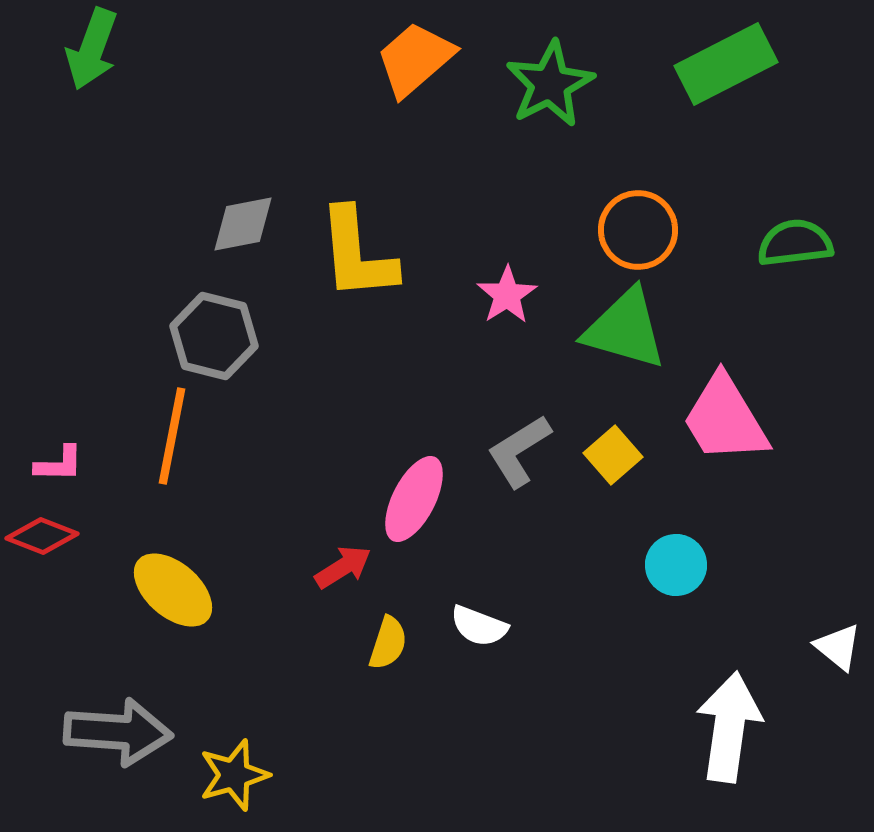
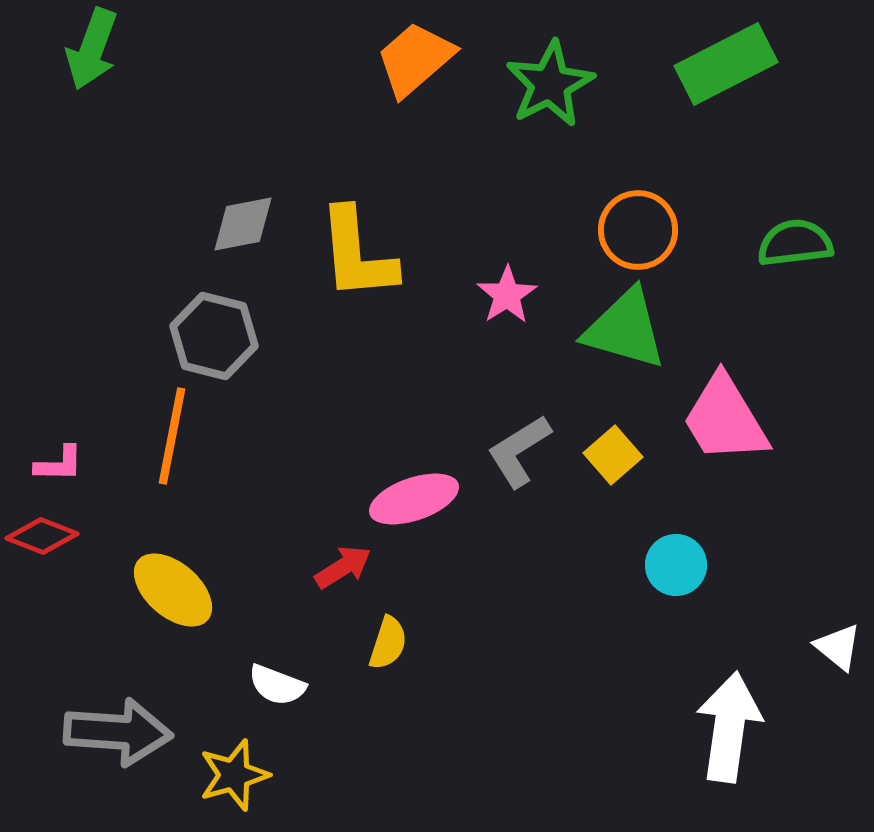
pink ellipse: rotated 44 degrees clockwise
white semicircle: moved 202 px left, 59 px down
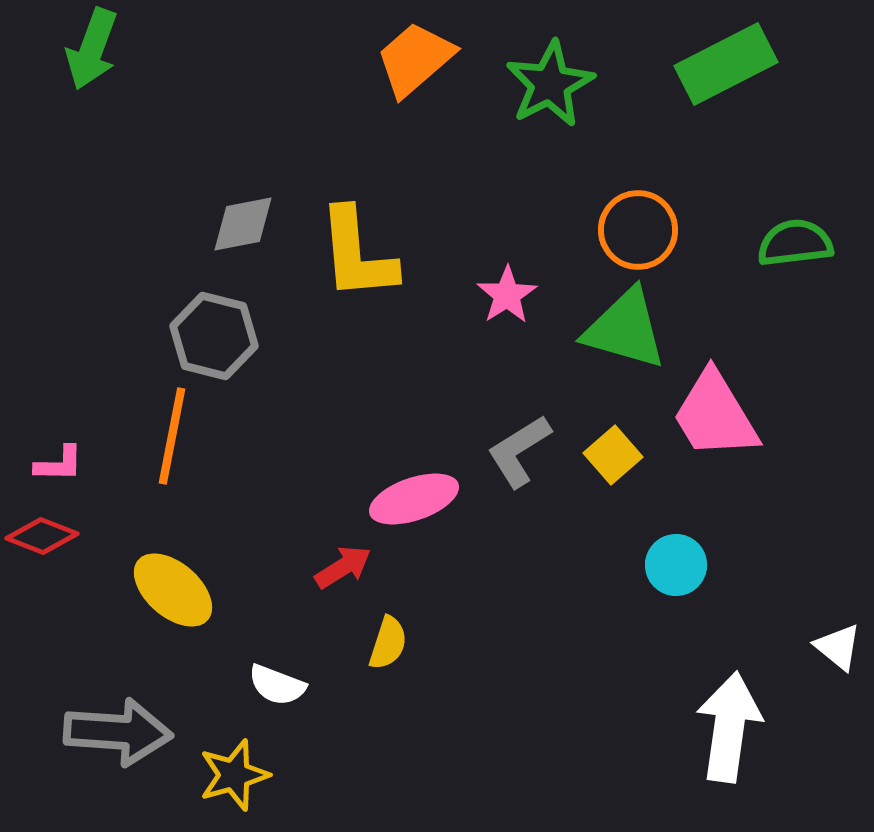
pink trapezoid: moved 10 px left, 4 px up
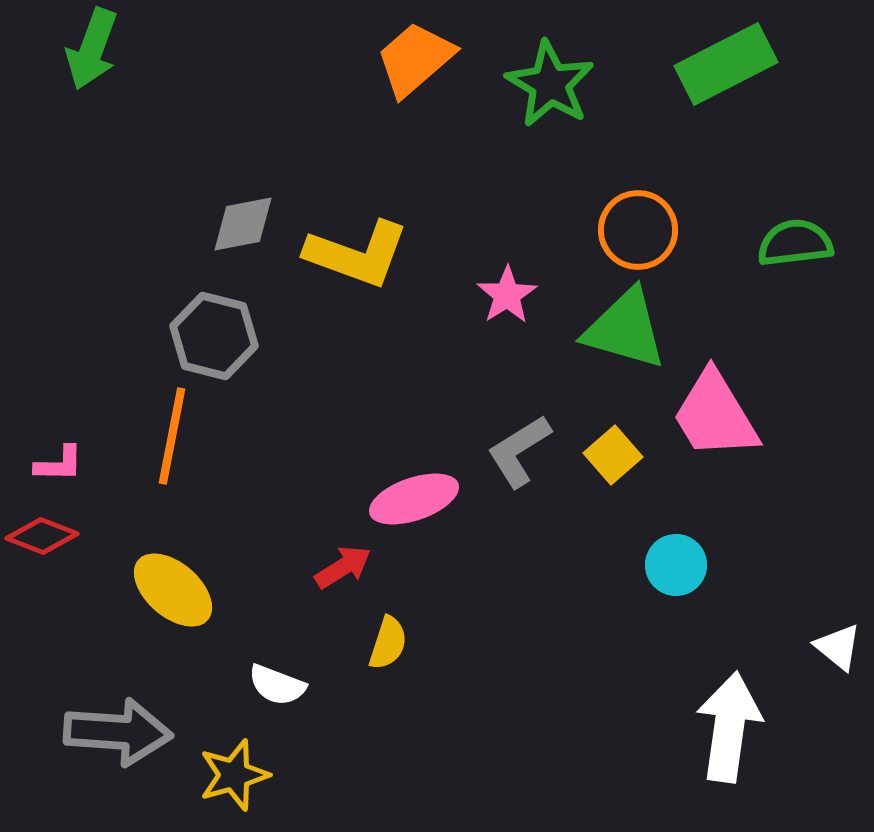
green star: rotated 14 degrees counterclockwise
yellow L-shape: rotated 65 degrees counterclockwise
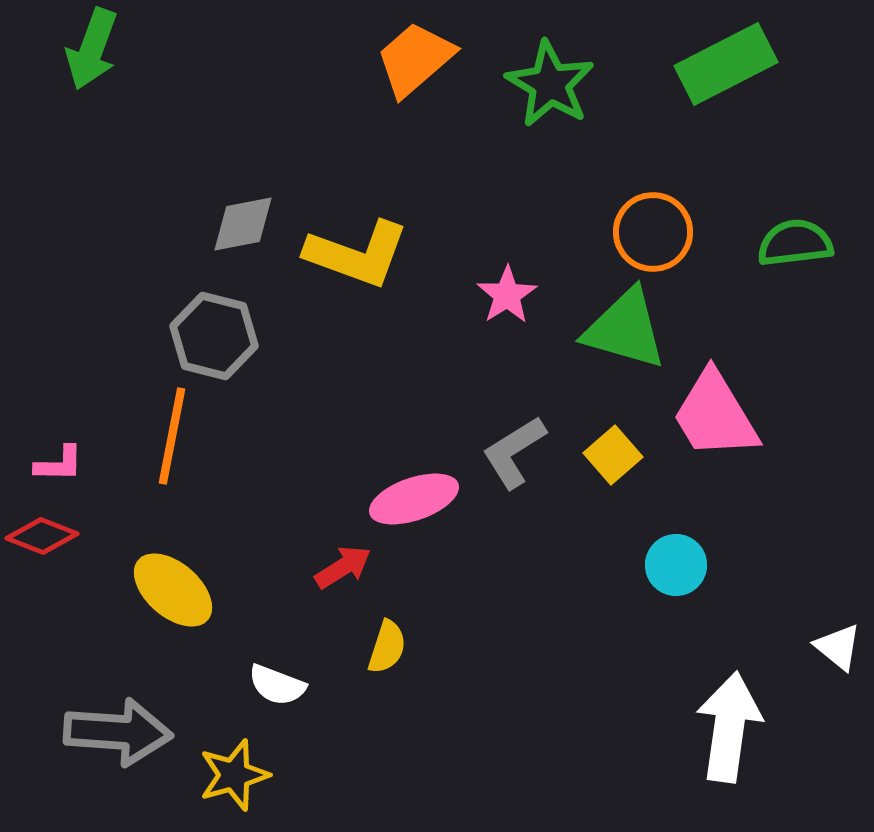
orange circle: moved 15 px right, 2 px down
gray L-shape: moved 5 px left, 1 px down
yellow semicircle: moved 1 px left, 4 px down
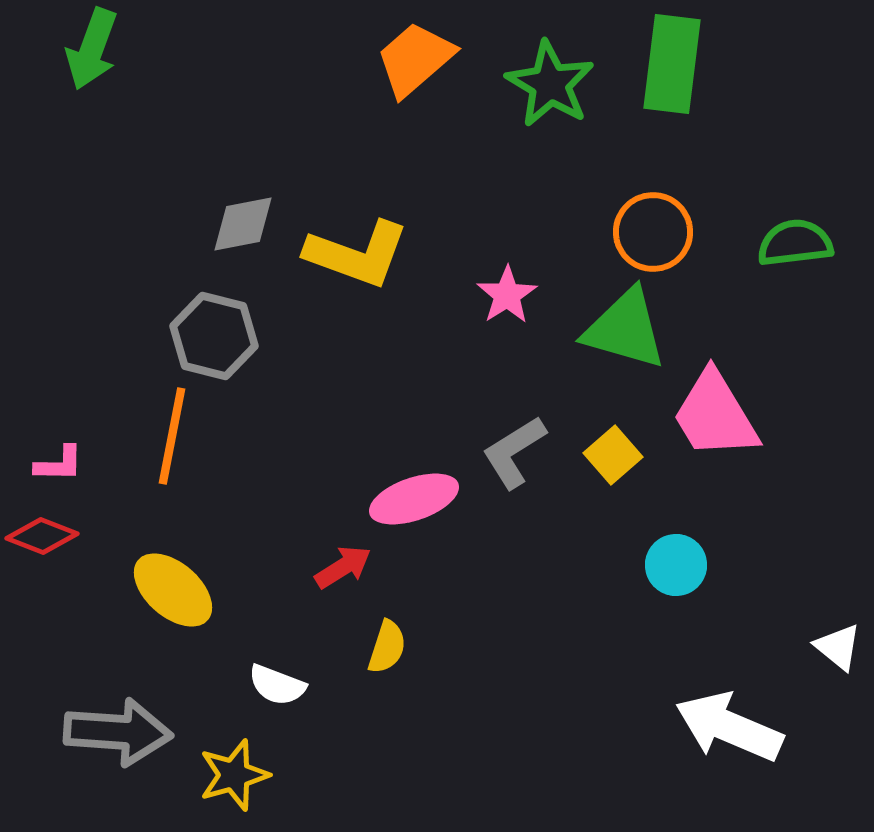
green rectangle: moved 54 px left; rotated 56 degrees counterclockwise
white arrow: rotated 75 degrees counterclockwise
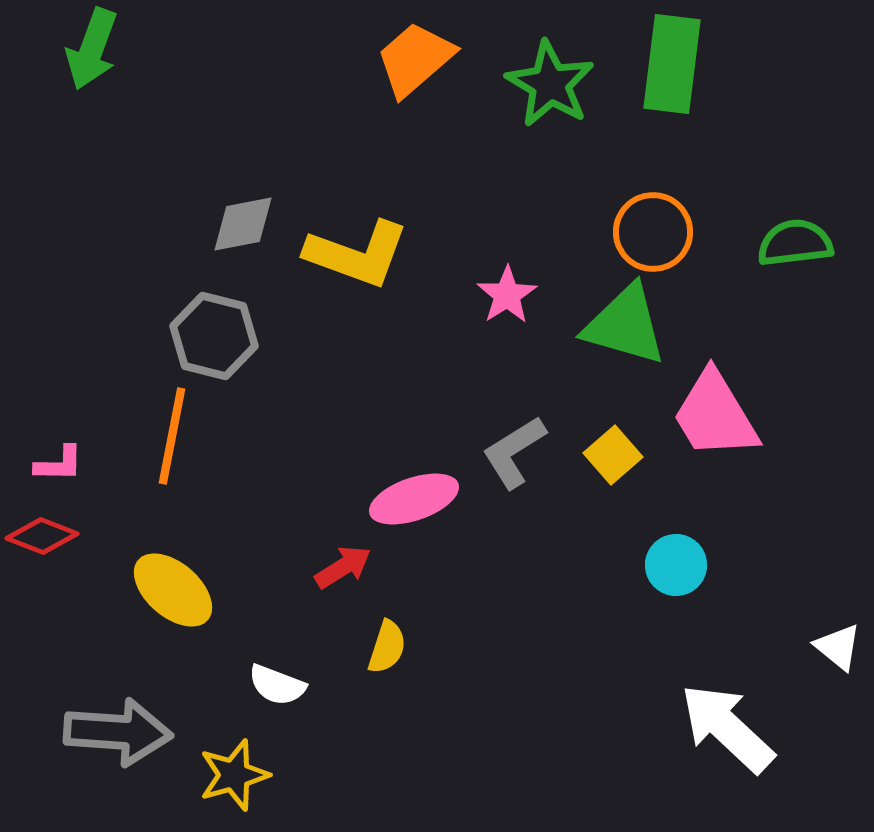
green triangle: moved 4 px up
white arrow: moved 2 px left, 1 px down; rotated 20 degrees clockwise
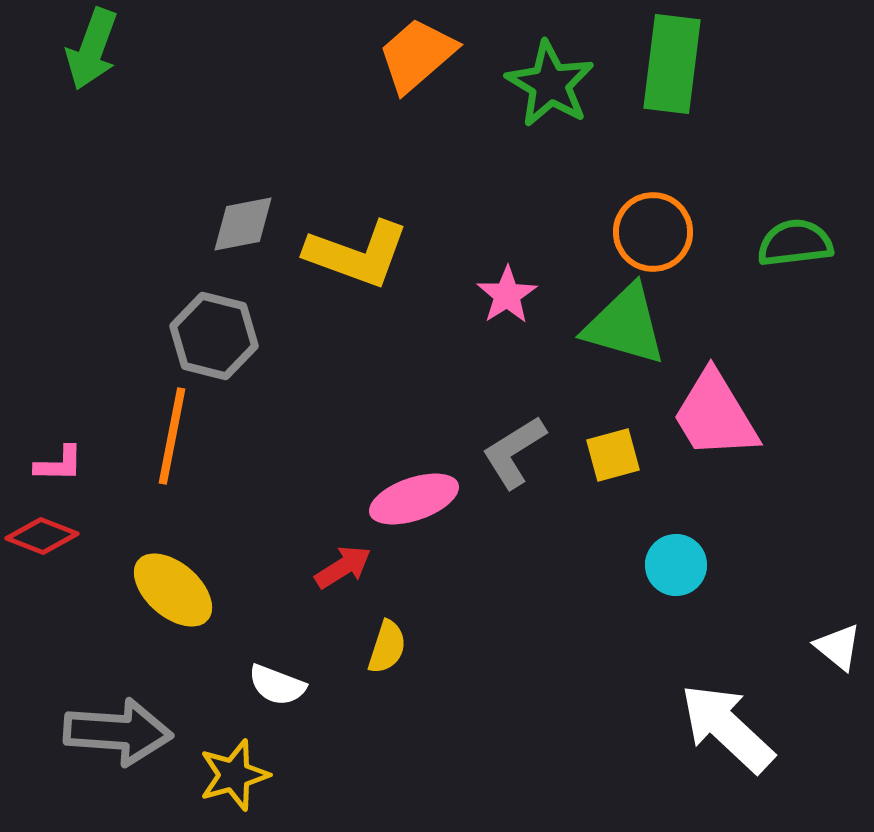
orange trapezoid: moved 2 px right, 4 px up
yellow square: rotated 26 degrees clockwise
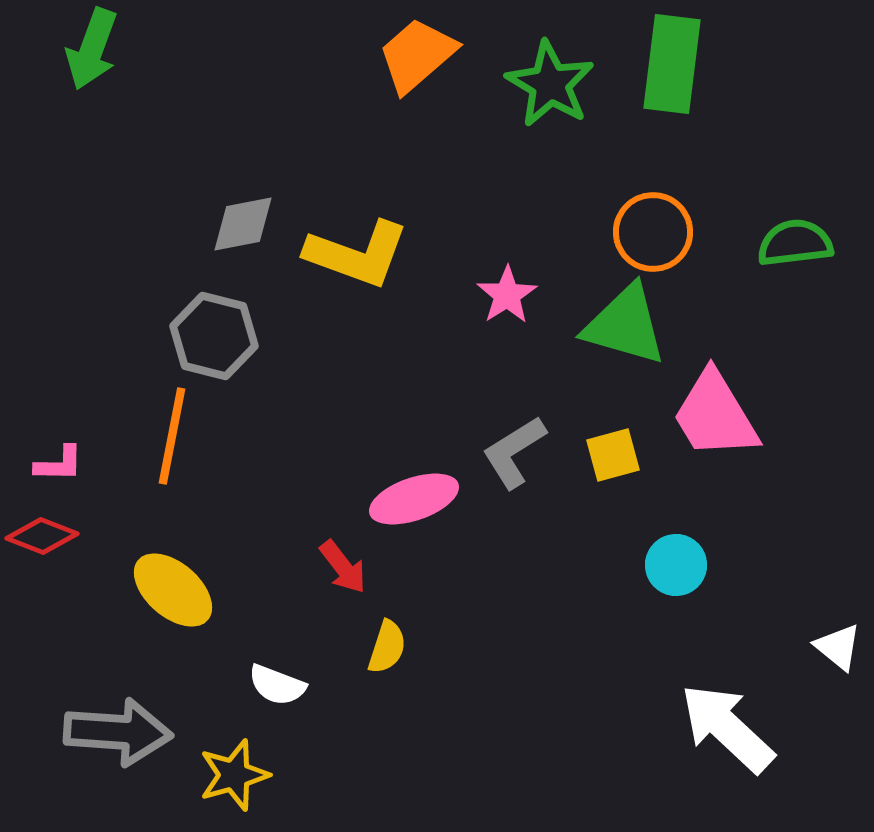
red arrow: rotated 84 degrees clockwise
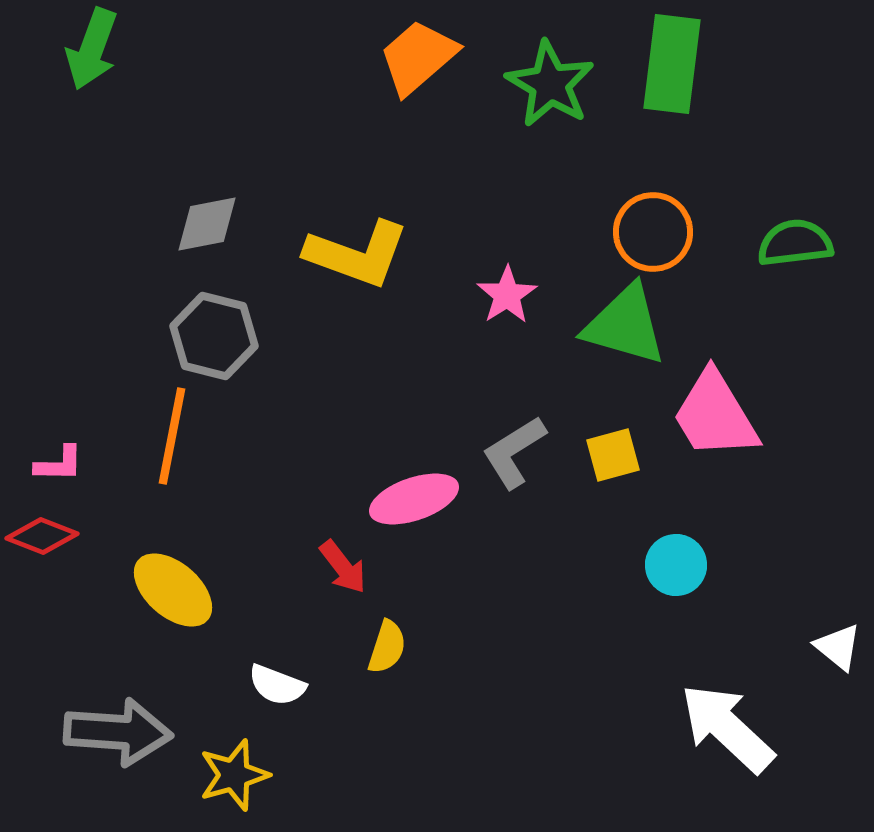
orange trapezoid: moved 1 px right, 2 px down
gray diamond: moved 36 px left
